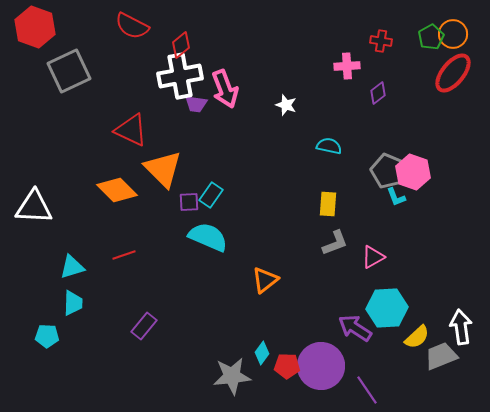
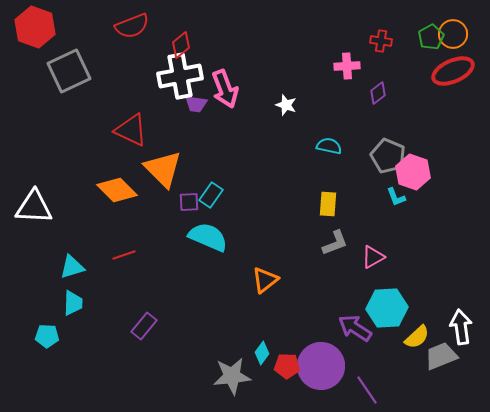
red semicircle at (132, 26): rotated 48 degrees counterclockwise
red ellipse at (453, 73): moved 2 px up; rotated 27 degrees clockwise
gray pentagon at (388, 171): moved 15 px up
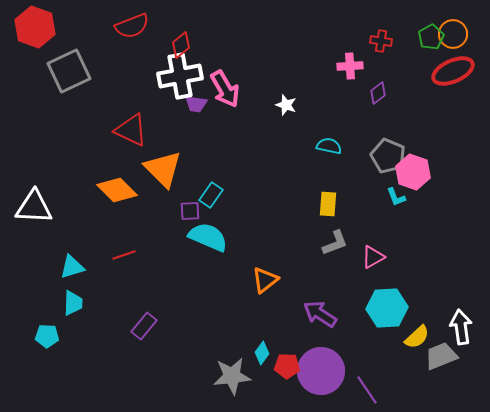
pink cross at (347, 66): moved 3 px right
pink arrow at (225, 89): rotated 9 degrees counterclockwise
purple square at (189, 202): moved 1 px right, 9 px down
purple arrow at (355, 328): moved 35 px left, 14 px up
purple circle at (321, 366): moved 5 px down
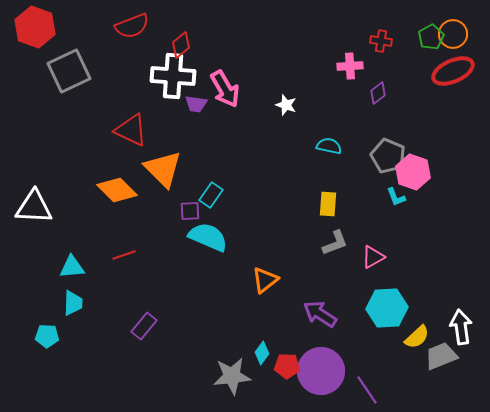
white cross at (180, 76): moved 7 px left; rotated 15 degrees clockwise
cyan triangle at (72, 267): rotated 12 degrees clockwise
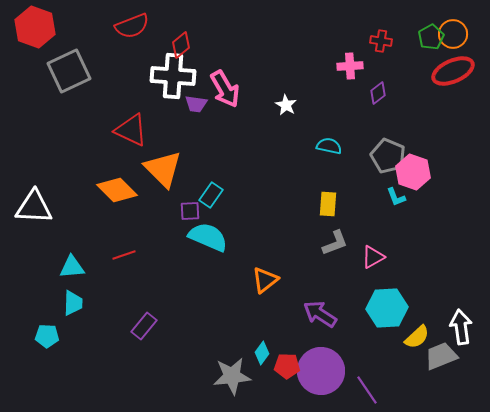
white star at (286, 105): rotated 10 degrees clockwise
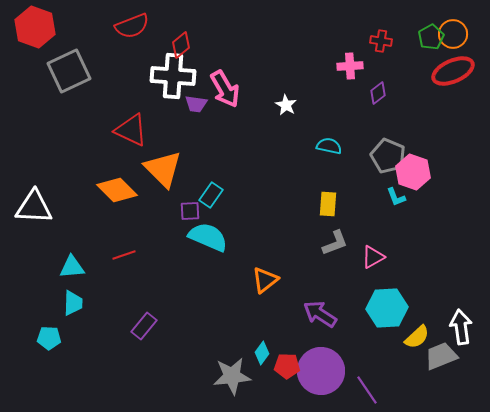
cyan pentagon at (47, 336): moved 2 px right, 2 px down
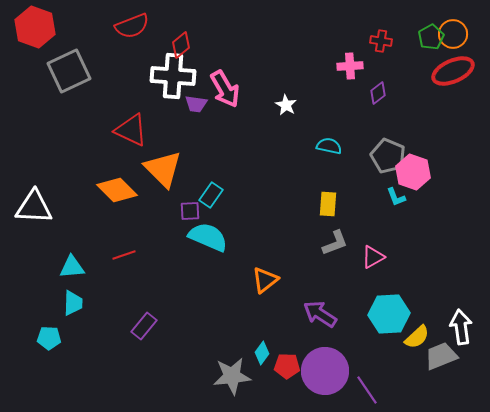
cyan hexagon at (387, 308): moved 2 px right, 6 px down
purple circle at (321, 371): moved 4 px right
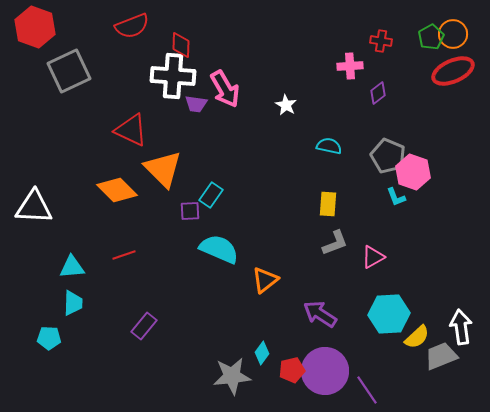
red diamond at (181, 45): rotated 48 degrees counterclockwise
cyan semicircle at (208, 237): moved 11 px right, 12 px down
red pentagon at (287, 366): moved 5 px right, 4 px down; rotated 15 degrees counterclockwise
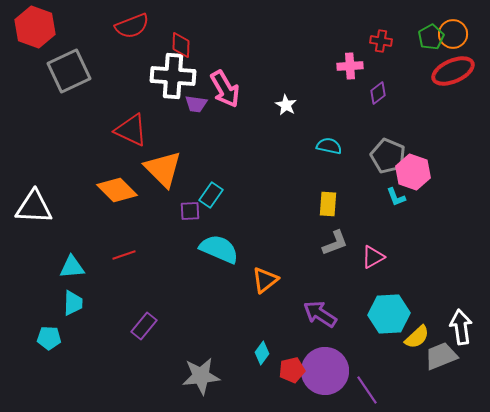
gray star at (232, 376): moved 31 px left
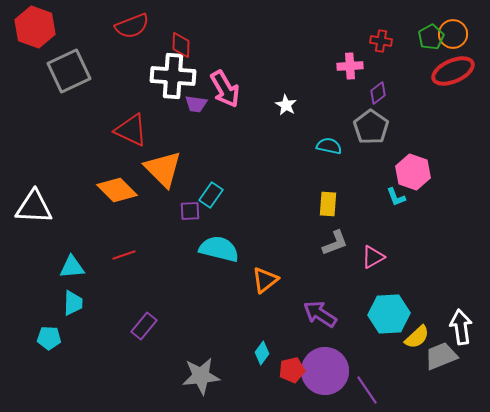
gray pentagon at (388, 156): moved 17 px left, 29 px up; rotated 12 degrees clockwise
cyan semicircle at (219, 249): rotated 9 degrees counterclockwise
